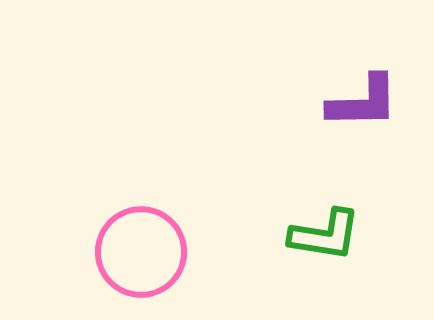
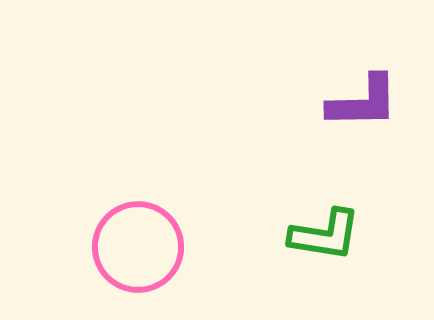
pink circle: moved 3 px left, 5 px up
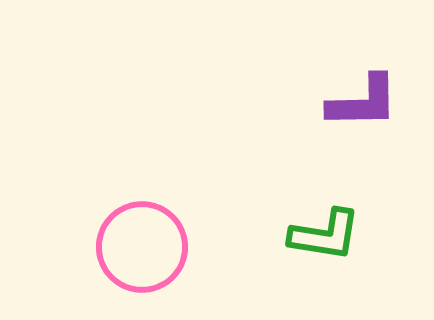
pink circle: moved 4 px right
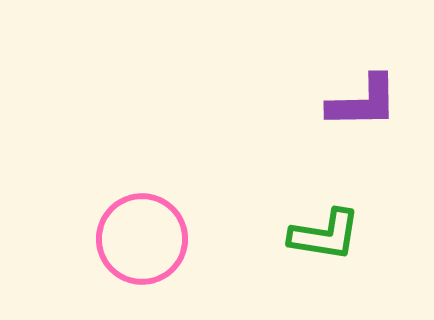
pink circle: moved 8 px up
